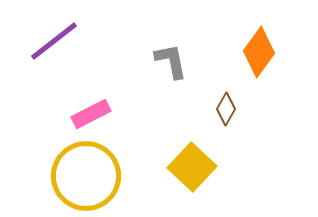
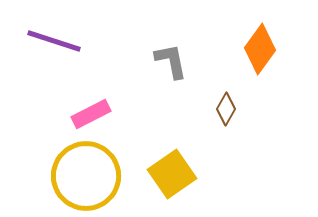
purple line: rotated 56 degrees clockwise
orange diamond: moved 1 px right, 3 px up
yellow square: moved 20 px left, 7 px down; rotated 12 degrees clockwise
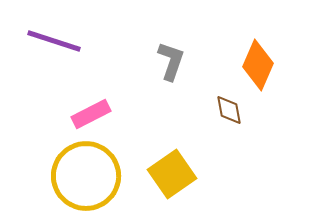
orange diamond: moved 2 px left, 16 px down; rotated 12 degrees counterclockwise
gray L-shape: rotated 30 degrees clockwise
brown diamond: moved 3 px right, 1 px down; rotated 40 degrees counterclockwise
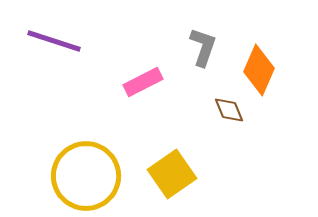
gray L-shape: moved 32 px right, 14 px up
orange diamond: moved 1 px right, 5 px down
brown diamond: rotated 12 degrees counterclockwise
pink rectangle: moved 52 px right, 32 px up
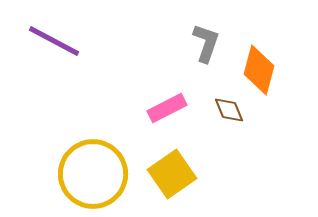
purple line: rotated 10 degrees clockwise
gray L-shape: moved 3 px right, 4 px up
orange diamond: rotated 9 degrees counterclockwise
pink rectangle: moved 24 px right, 26 px down
yellow circle: moved 7 px right, 2 px up
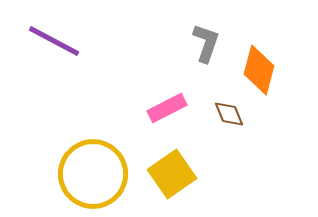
brown diamond: moved 4 px down
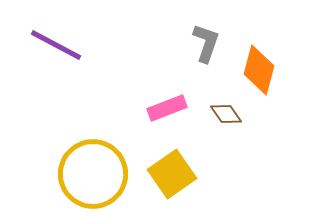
purple line: moved 2 px right, 4 px down
pink rectangle: rotated 6 degrees clockwise
brown diamond: moved 3 px left; rotated 12 degrees counterclockwise
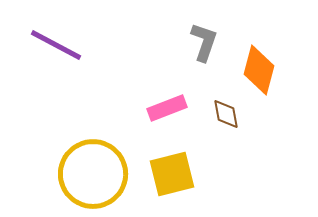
gray L-shape: moved 2 px left, 1 px up
brown diamond: rotated 24 degrees clockwise
yellow square: rotated 21 degrees clockwise
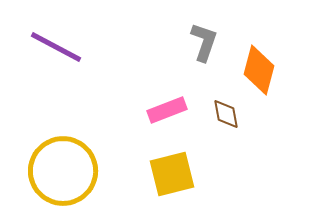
purple line: moved 2 px down
pink rectangle: moved 2 px down
yellow circle: moved 30 px left, 3 px up
